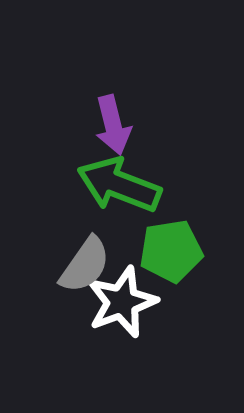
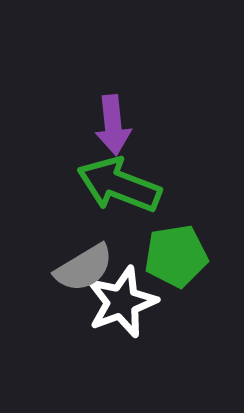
purple arrow: rotated 8 degrees clockwise
green pentagon: moved 5 px right, 5 px down
gray semicircle: moved 1 px left, 3 px down; rotated 24 degrees clockwise
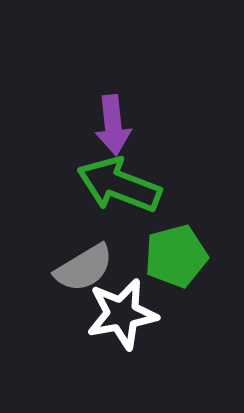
green pentagon: rotated 6 degrees counterclockwise
white star: moved 12 px down; rotated 10 degrees clockwise
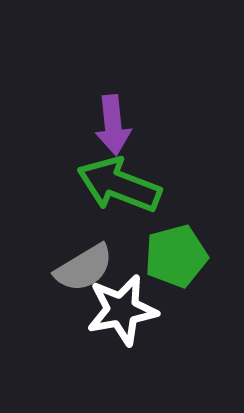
white star: moved 4 px up
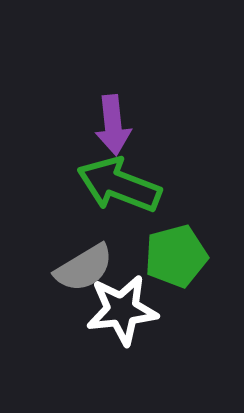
white star: rotated 4 degrees clockwise
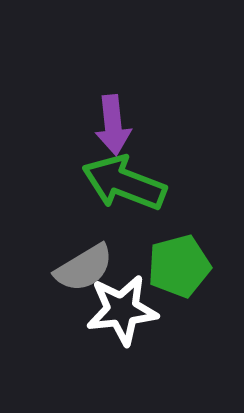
green arrow: moved 5 px right, 2 px up
green pentagon: moved 3 px right, 10 px down
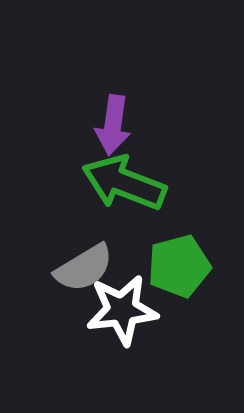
purple arrow: rotated 14 degrees clockwise
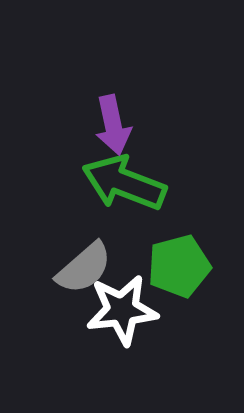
purple arrow: rotated 20 degrees counterclockwise
gray semicircle: rotated 10 degrees counterclockwise
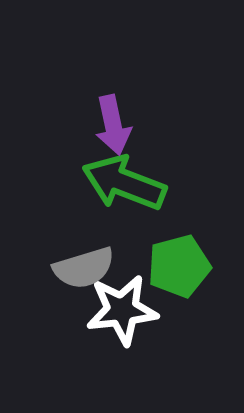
gray semicircle: rotated 24 degrees clockwise
